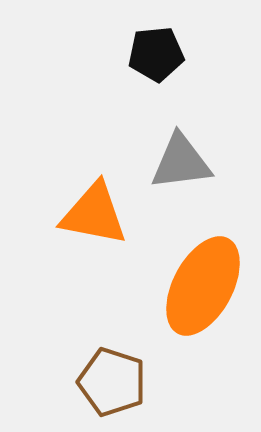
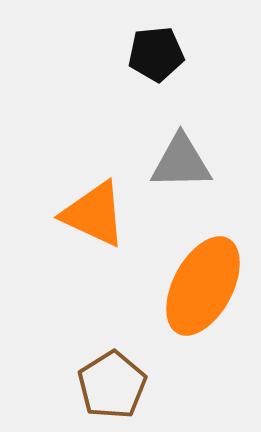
gray triangle: rotated 6 degrees clockwise
orange triangle: rotated 14 degrees clockwise
brown pentagon: moved 3 px down; rotated 22 degrees clockwise
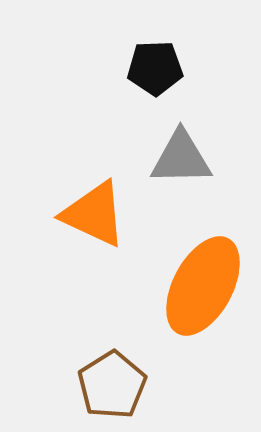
black pentagon: moved 1 px left, 14 px down; rotated 4 degrees clockwise
gray triangle: moved 4 px up
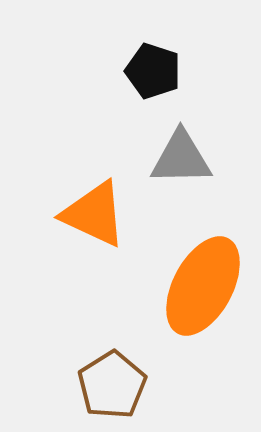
black pentagon: moved 2 px left, 3 px down; rotated 20 degrees clockwise
